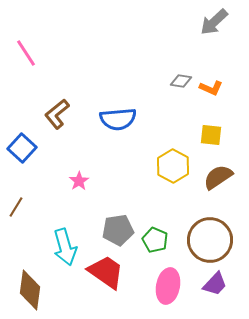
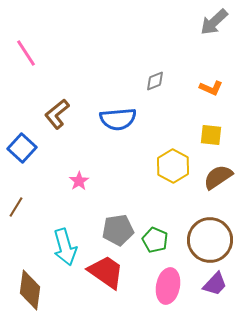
gray diamond: moved 26 px left; rotated 30 degrees counterclockwise
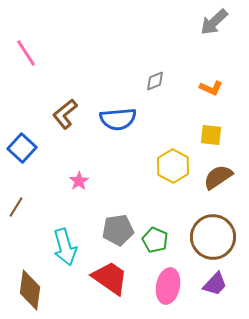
brown L-shape: moved 8 px right
brown circle: moved 3 px right, 3 px up
red trapezoid: moved 4 px right, 6 px down
